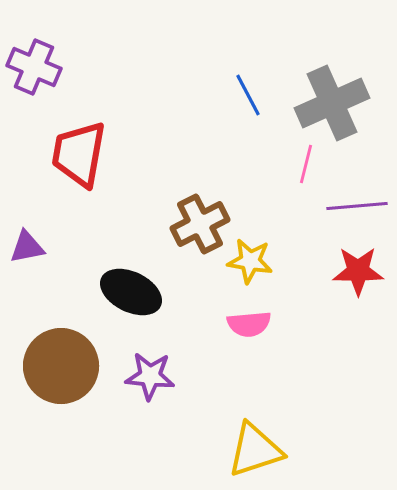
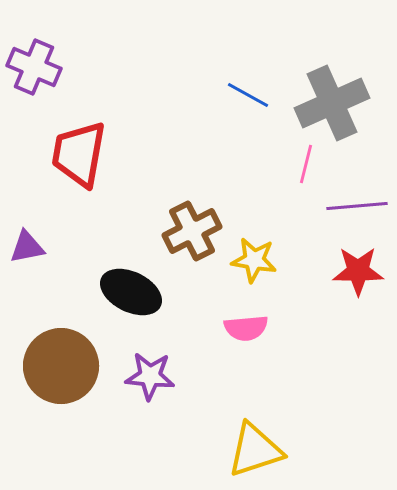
blue line: rotated 33 degrees counterclockwise
brown cross: moved 8 px left, 7 px down
yellow star: moved 4 px right, 1 px up
pink semicircle: moved 3 px left, 4 px down
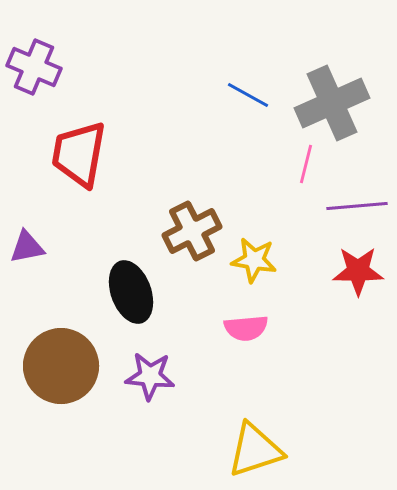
black ellipse: rotated 44 degrees clockwise
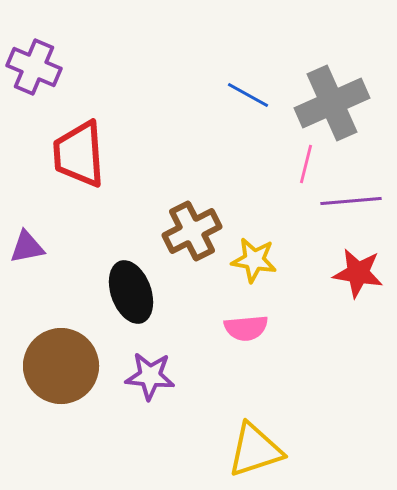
red trapezoid: rotated 14 degrees counterclockwise
purple line: moved 6 px left, 5 px up
red star: moved 2 px down; rotated 9 degrees clockwise
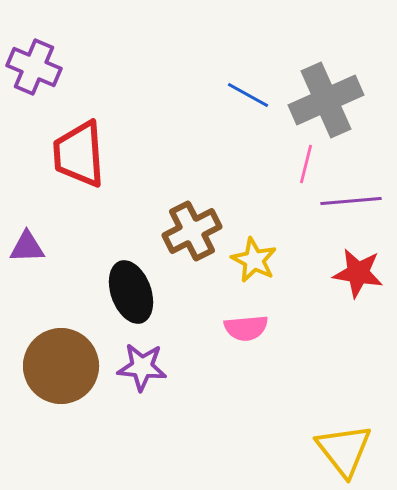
gray cross: moved 6 px left, 3 px up
purple triangle: rotated 9 degrees clockwise
yellow star: rotated 18 degrees clockwise
purple star: moved 8 px left, 9 px up
yellow triangle: moved 89 px right; rotated 50 degrees counterclockwise
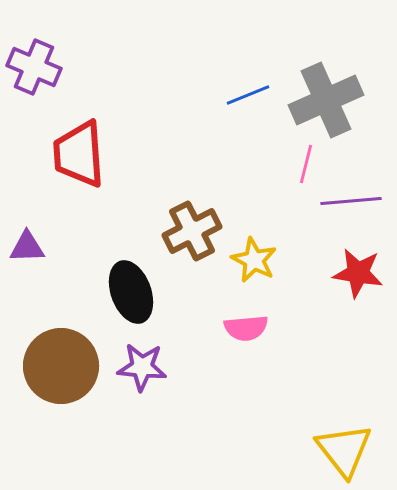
blue line: rotated 51 degrees counterclockwise
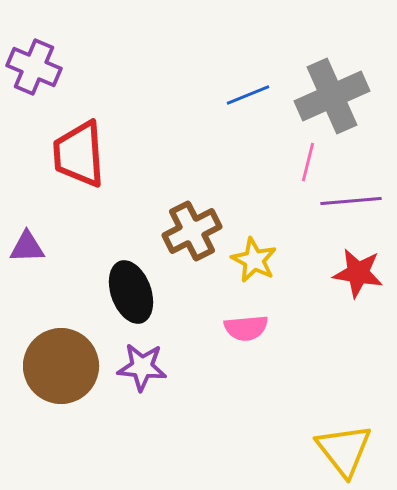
gray cross: moved 6 px right, 4 px up
pink line: moved 2 px right, 2 px up
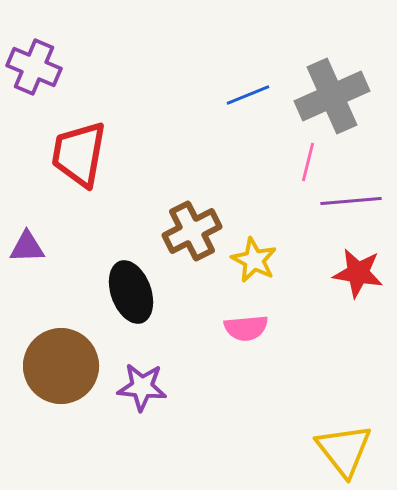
red trapezoid: rotated 14 degrees clockwise
purple star: moved 20 px down
